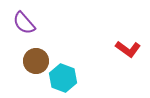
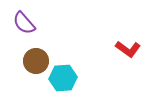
cyan hexagon: rotated 24 degrees counterclockwise
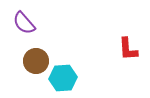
red L-shape: rotated 50 degrees clockwise
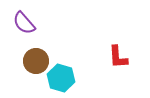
red L-shape: moved 10 px left, 8 px down
cyan hexagon: moved 2 px left; rotated 20 degrees clockwise
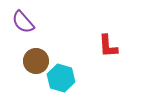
purple semicircle: moved 1 px left, 1 px up
red L-shape: moved 10 px left, 11 px up
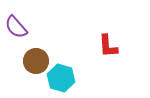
purple semicircle: moved 7 px left, 5 px down
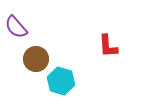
brown circle: moved 2 px up
cyan hexagon: moved 3 px down
